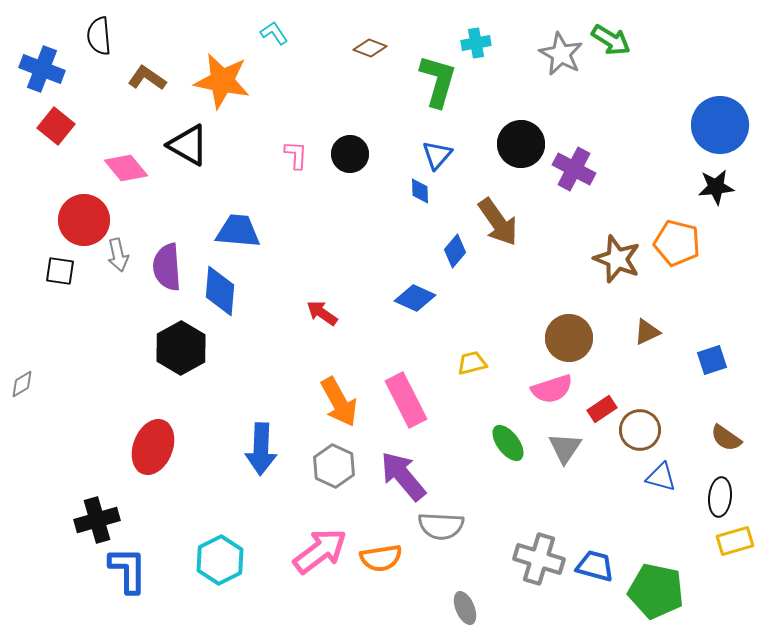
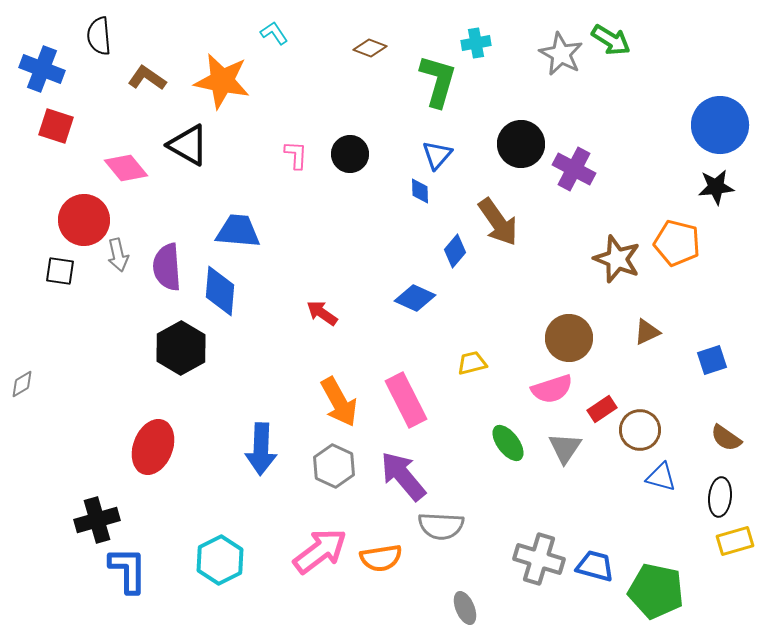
red square at (56, 126): rotated 21 degrees counterclockwise
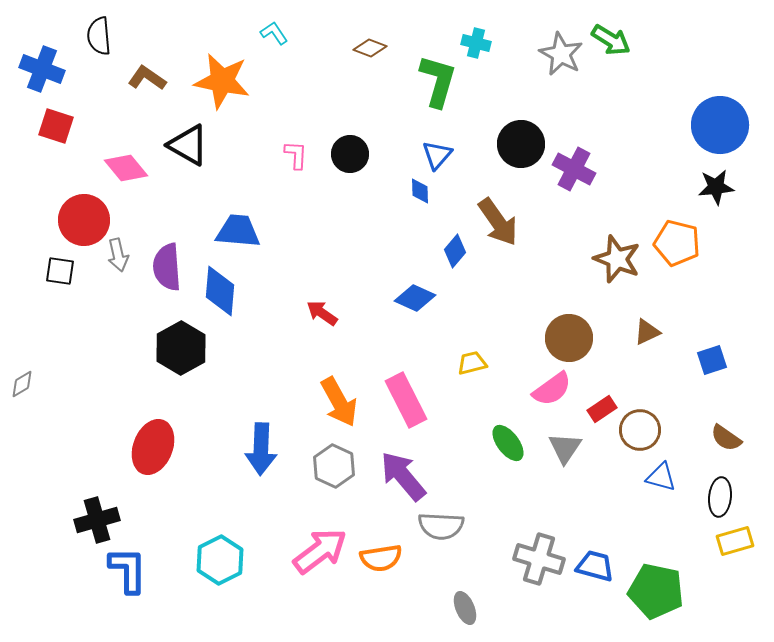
cyan cross at (476, 43): rotated 24 degrees clockwise
pink semicircle at (552, 389): rotated 18 degrees counterclockwise
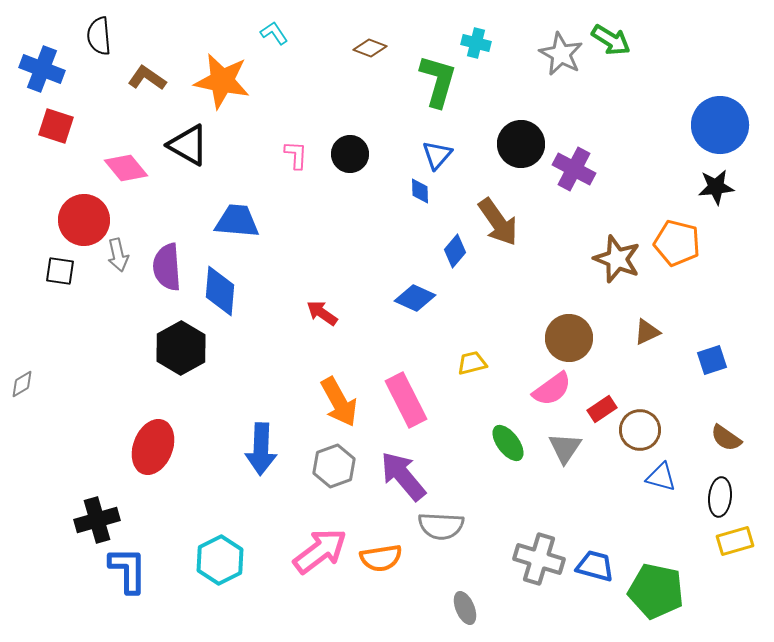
blue trapezoid at (238, 231): moved 1 px left, 10 px up
gray hexagon at (334, 466): rotated 15 degrees clockwise
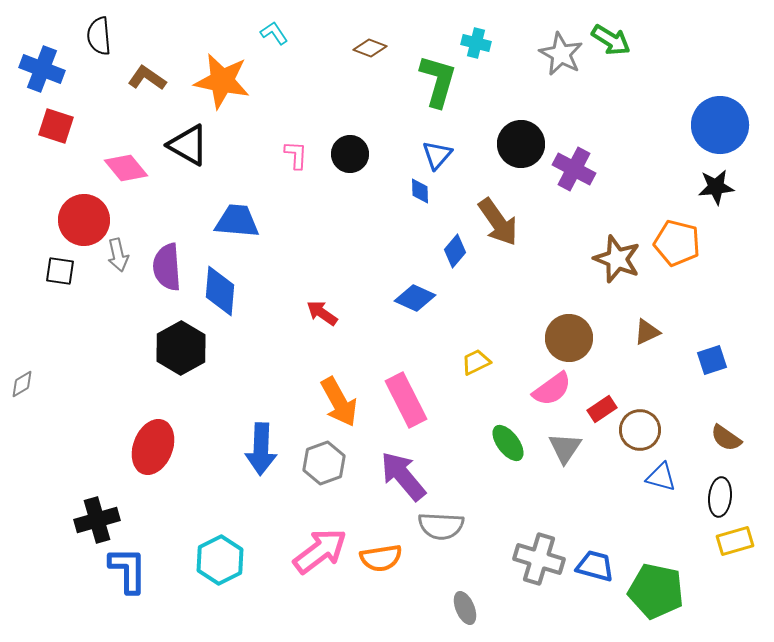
yellow trapezoid at (472, 363): moved 4 px right, 1 px up; rotated 12 degrees counterclockwise
gray hexagon at (334, 466): moved 10 px left, 3 px up
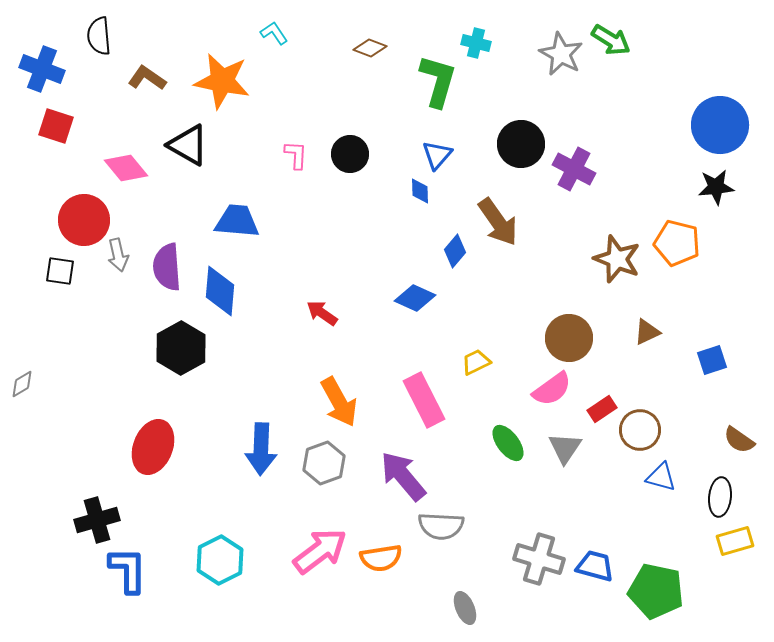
pink rectangle at (406, 400): moved 18 px right
brown semicircle at (726, 438): moved 13 px right, 2 px down
